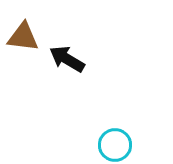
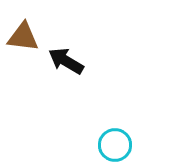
black arrow: moved 1 px left, 2 px down
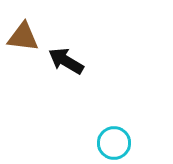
cyan circle: moved 1 px left, 2 px up
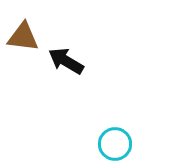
cyan circle: moved 1 px right, 1 px down
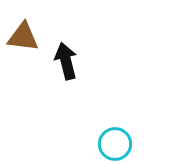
black arrow: rotated 45 degrees clockwise
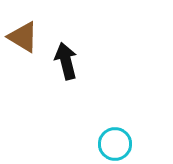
brown triangle: rotated 24 degrees clockwise
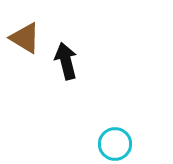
brown triangle: moved 2 px right, 1 px down
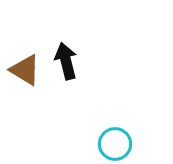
brown triangle: moved 32 px down
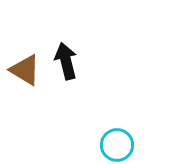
cyan circle: moved 2 px right, 1 px down
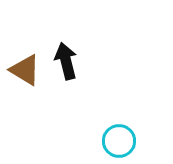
cyan circle: moved 2 px right, 4 px up
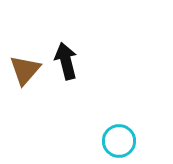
brown triangle: rotated 40 degrees clockwise
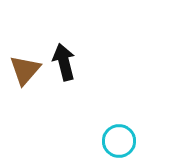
black arrow: moved 2 px left, 1 px down
